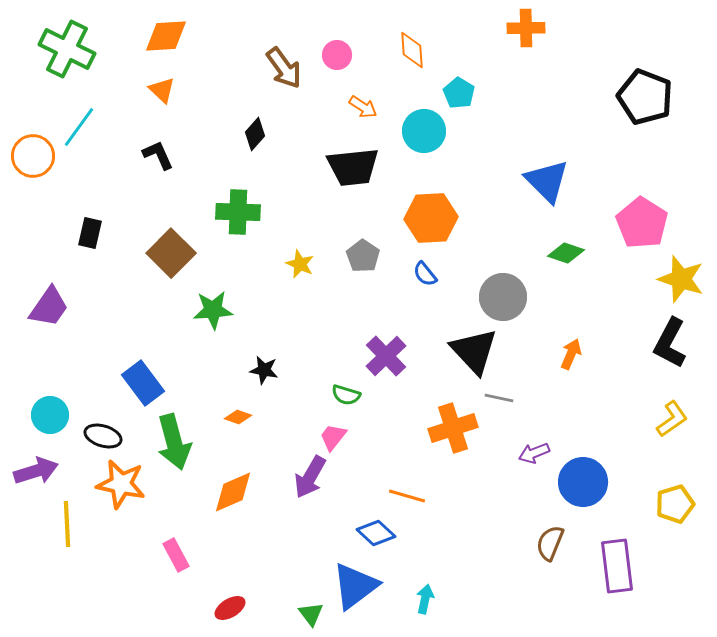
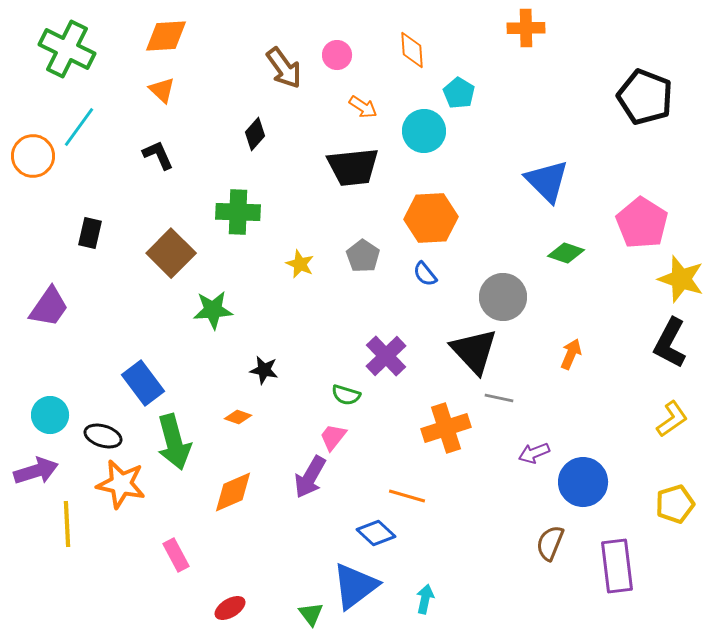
orange cross at (453, 428): moved 7 px left
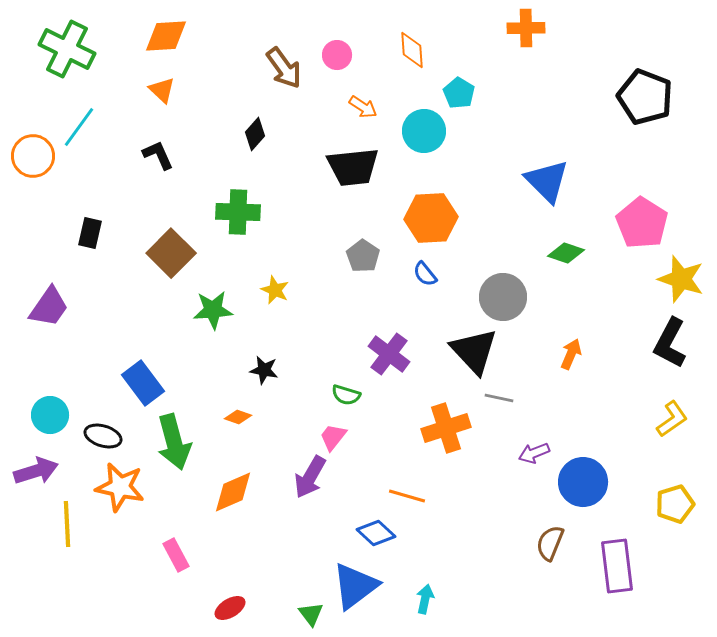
yellow star at (300, 264): moved 25 px left, 26 px down
purple cross at (386, 356): moved 3 px right, 2 px up; rotated 9 degrees counterclockwise
orange star at (121, 484): moved 1 px left, 3 px down
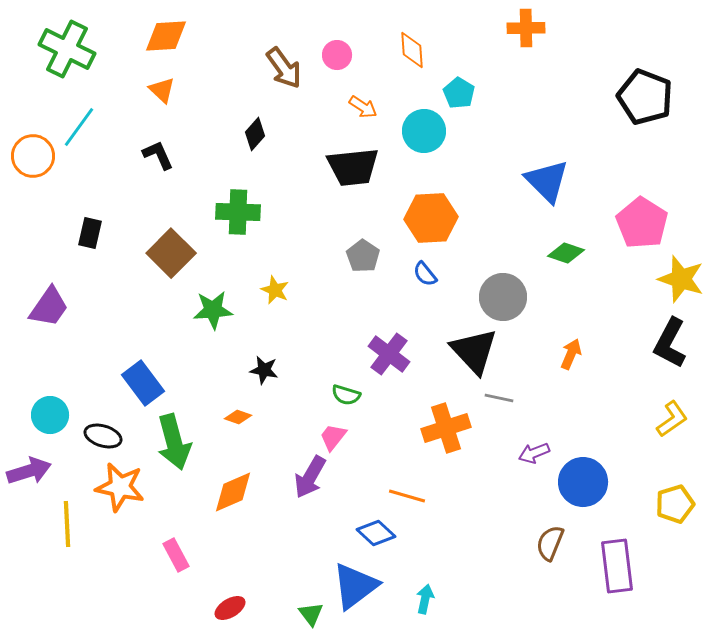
purple arrow at (36, 471): moved 7 px left
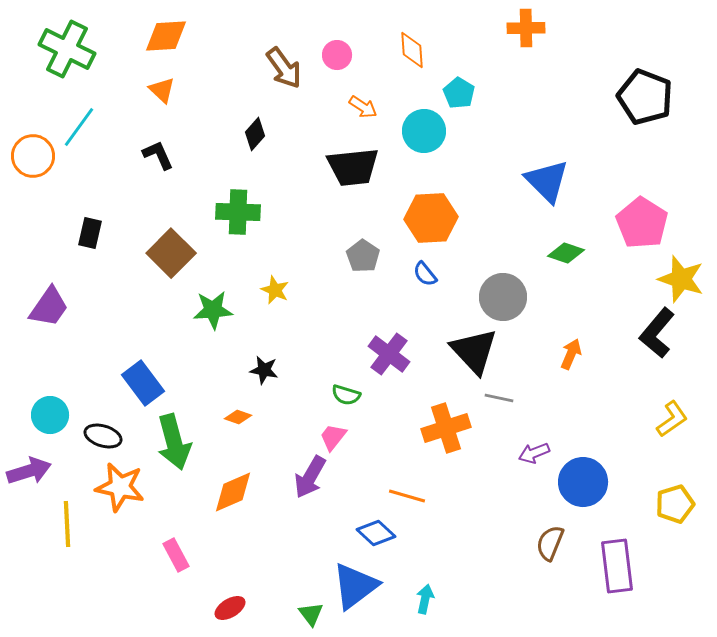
black L-shape at (670, 343): moved 13 px left, 10 px up; rotated 12 degrees clockwise
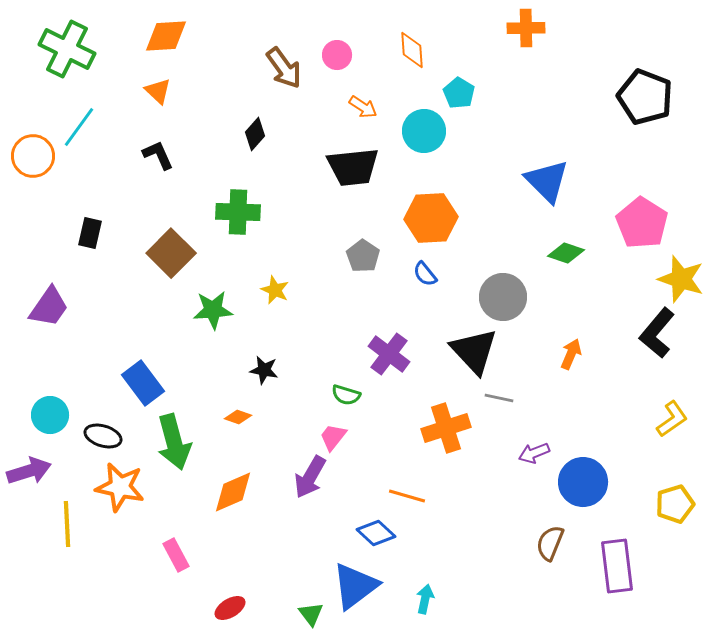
orange triangle at (162, 90): moved 4 px left, 1 px down
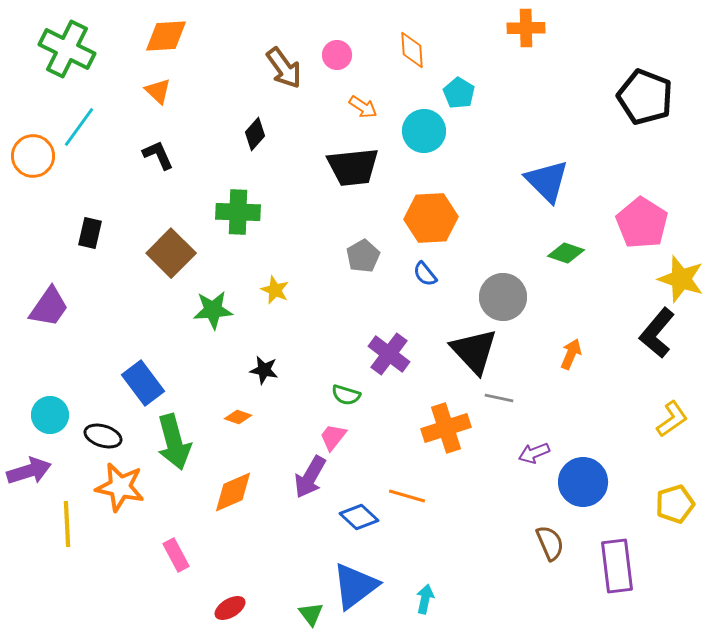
gray pentagon at (363, 256): rotated 8 degrees clockwise
blue diamond at (376, 533): moved 17 px left, 16 px up
brown semicircle at (550, 543): rotated 135 degrees clockwise
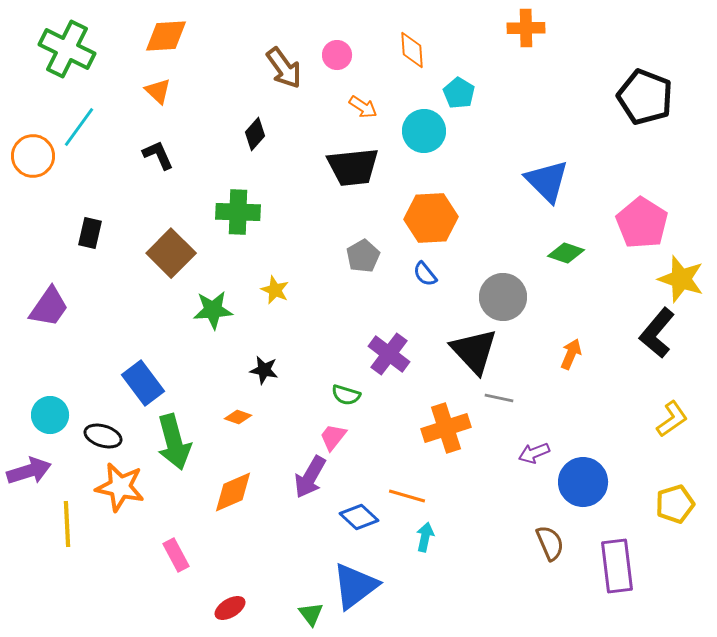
cyan arrow at (425, 599): moved 62 px up
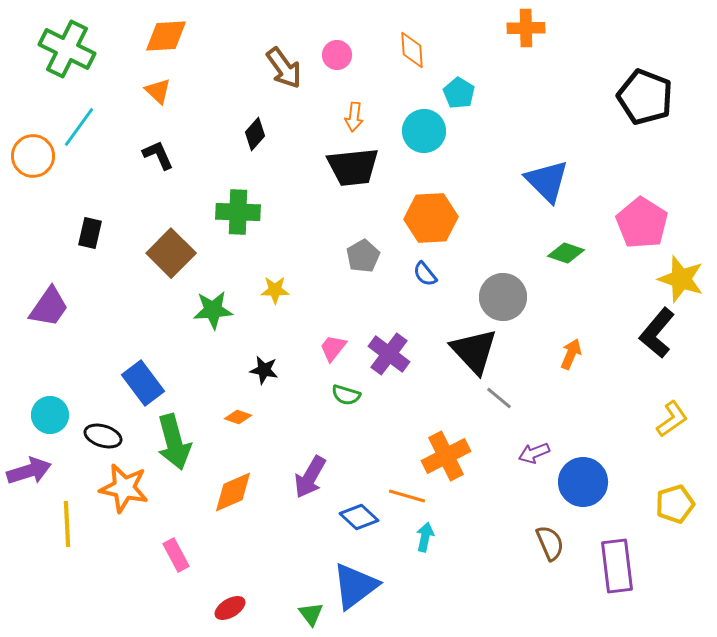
orange arrow at (363, 107): moved 9 px left, 10 px down; rotated 64 degrees clockwise
yellow star at (275, 290): rotated 24 degrees counterclockwise
gray line at (499, 398): rotated 28 degrees clockwise
orange cross at (446, 428): moved 28 px down; rotated 9 degrees counterclockwise
pink trapezoid at (333, 437): moved 89 px up
orange star at (120, 487): moved 4 px right, 1 px down
